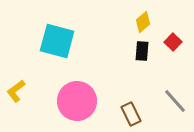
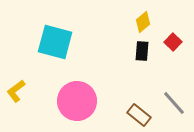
cyan square: moved 2 px left, 1 px down
gray line: moved 1 px left, 2 px down
brown rectangle: moved 8 px right, 1 px down; rotated 25 degrees counterclockwise
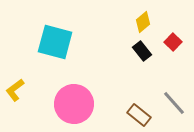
black rectangle: rotated 42 degrees counterclockwise
yellow L-shape: moved 1 px left, 1 px up
pink circle: moved 3 px left, 3 px down
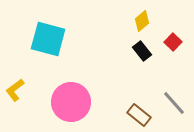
yellow diamond: moved 1 px left, 1 px up
cyan square: moved 7 px left, 3 px up
pink circle: moved 3 px left, 2 px up
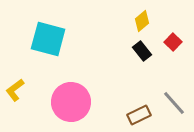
brown rectangle: rotated 65 degrees counterclockwise
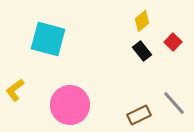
pink circle: moved 1 px left, 3 px down
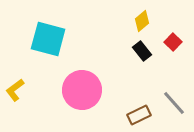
pink circle: moved 12 px right, 15 px up
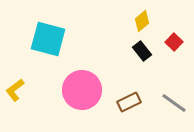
red square: moved 1 px right
gray line: rotated 12 degrees counterclockwise
brown rectangle: moved 10 px left, 13 px up
